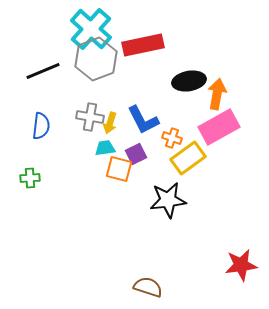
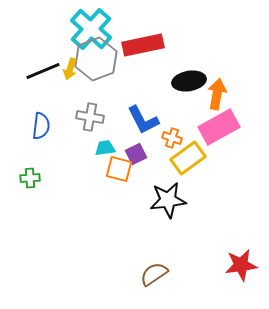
yellow arrow: moved 40 px left, 54 px up
brown semicircle: moved 6 px right, 13 px up; rotated 52 degrees counterclockwise
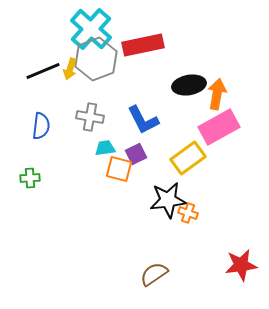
black ellipse: moved 4 px down
orange cross: moved 16 px right, 75 px down
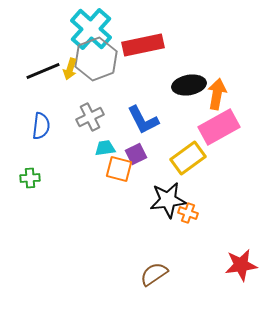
gray cross: rotated 36 degrees counterclockwise
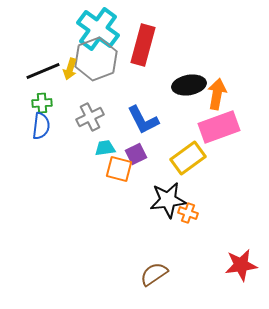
cyan cross: moved 7 px right; rotated 6 degrees counterclockwise
red rectangle: rotated 63 degrees counterclockwise
pink rectangle: rotated 9 degrees clockwise
green cross: moved 12 px right, 75 px up
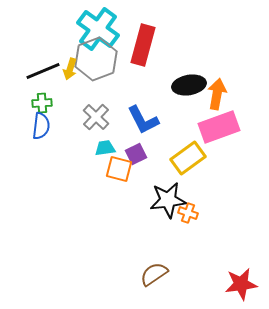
gray cross: moved 6 px right; rotated 20 degrees counterclockwise
red star: moved 19 px down
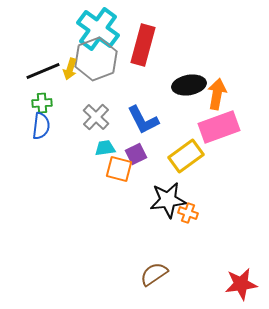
yellow rectangle: moved 2 px left, 2 px up
